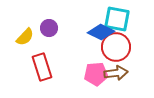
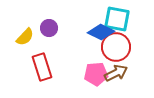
brown arrow: rotated 20 degrees counterclockwise
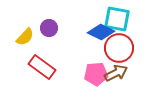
red circle: moved 3 px right, 1 px down
red rectangle: rotated 36 degrees counterclockwise
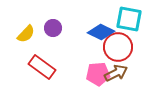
cyan square: moved 12 px right
purple circle: moved 4 px right
yellow semicircle: moved 1 px right, 3 px up
red circle: moved 1 px left, 1 px up
pink pentagon: moved 2 px right
